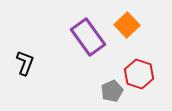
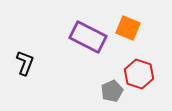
orange square: moved 1 px right, 3 px down; rotated 25 degrees counterclockwise
purple rectangle: rotated 27 degrees counterclockwise
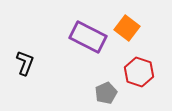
orange square: moved 1 px left; rotated 15 degrees clockwise
red hexagon: moved 2 px up
gray pentagon: moved 6 px left, 2 px down
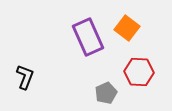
purple rectangle: rotated 39 degrees clockwise
black L-shape: moved 14 px down
red hexagon: rotated 16 degrees counterclockwise
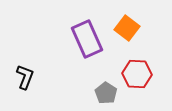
purple rectangle: moved 1 px left, 2 px down
red hexagon: moved 2 px left, 2 px down
gray pentagon: rotated 15 degrees counterclockwise
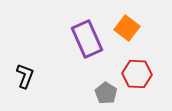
black L-shape: moved 1 px up
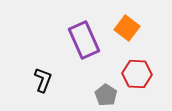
purple rectangle: moved 3 px left, 1 px down
black L-shape: moved 18 px right, 4 px down
gray pentagon: moved 2 px down
